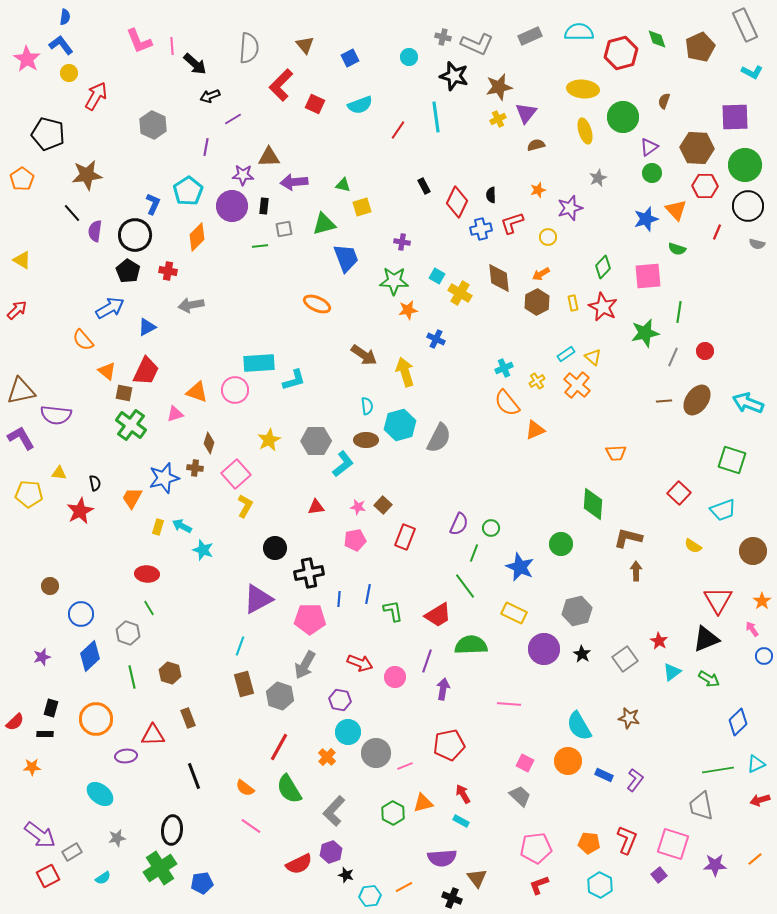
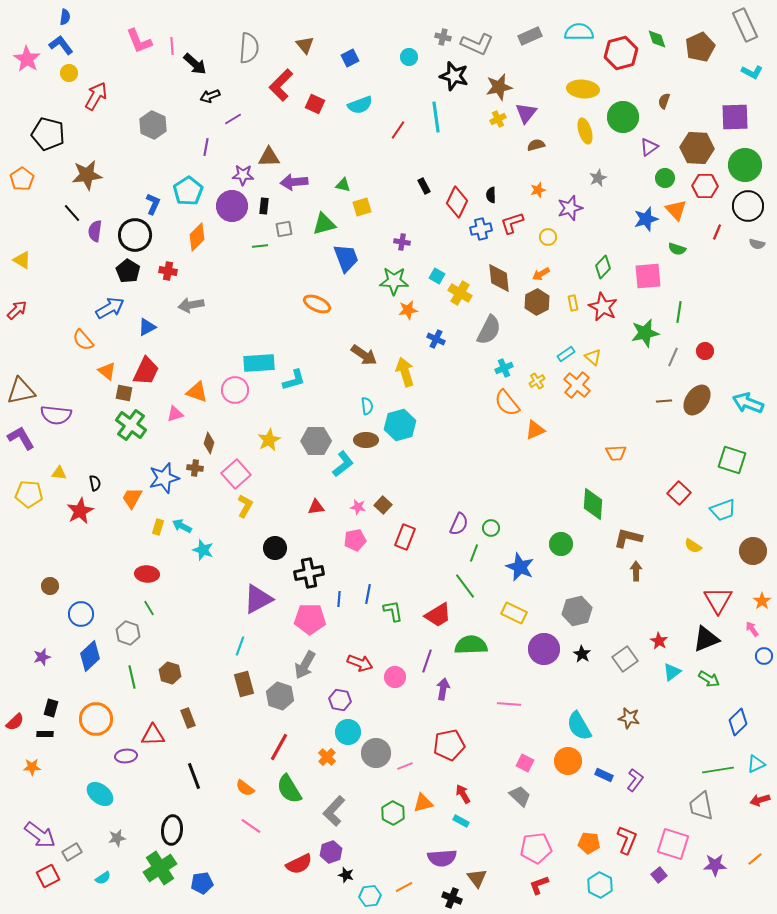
green circle at (652, 173): moved 13 px right, 5 px down
gray semicircle at (439, 438): moved 50 px right, 108 px up
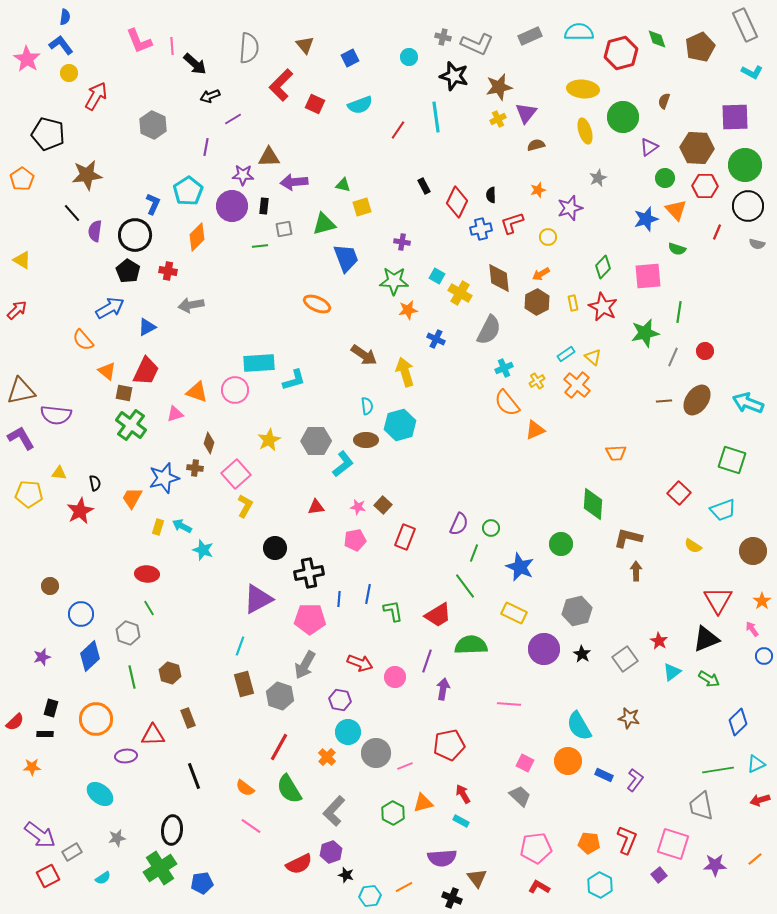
red L-shape at (539, 885): moved 2 px down; rotated 50 degrees clockwise
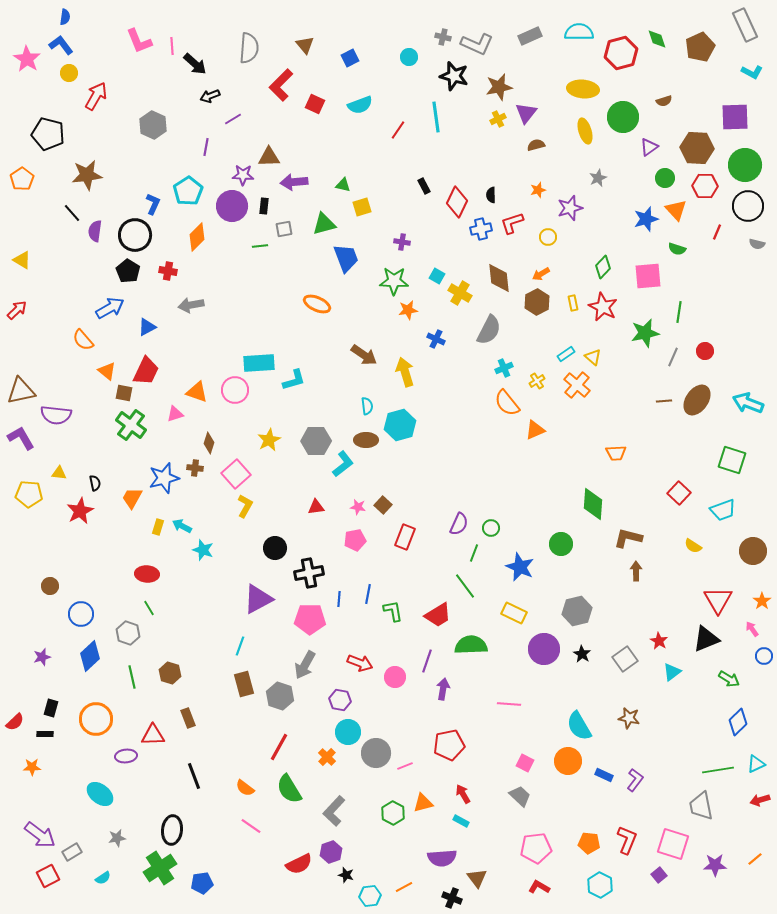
brown semicircle at (664, 101): rotated 126 degrees counterclockwise
green arrow at (709, 679): moved 20 px right
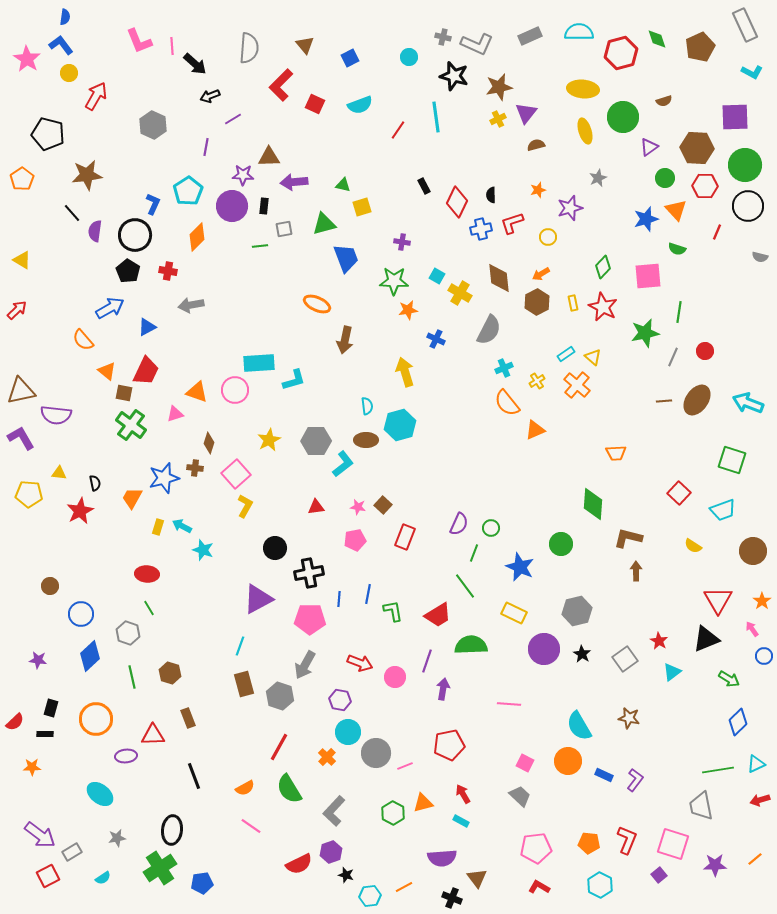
gray semicircle at (757, 244): moved 3 px right, 13 px down
brown arrow at (364, 355): moved 19 px left, 15 px up; rotated 68 degrees clockwise
purple star at (42, 657): moved 4 px left, 3 px down; rotated 24 degrees clockwise
orange semicircle at (245, 788): rotated 66 degrees counterclockwise
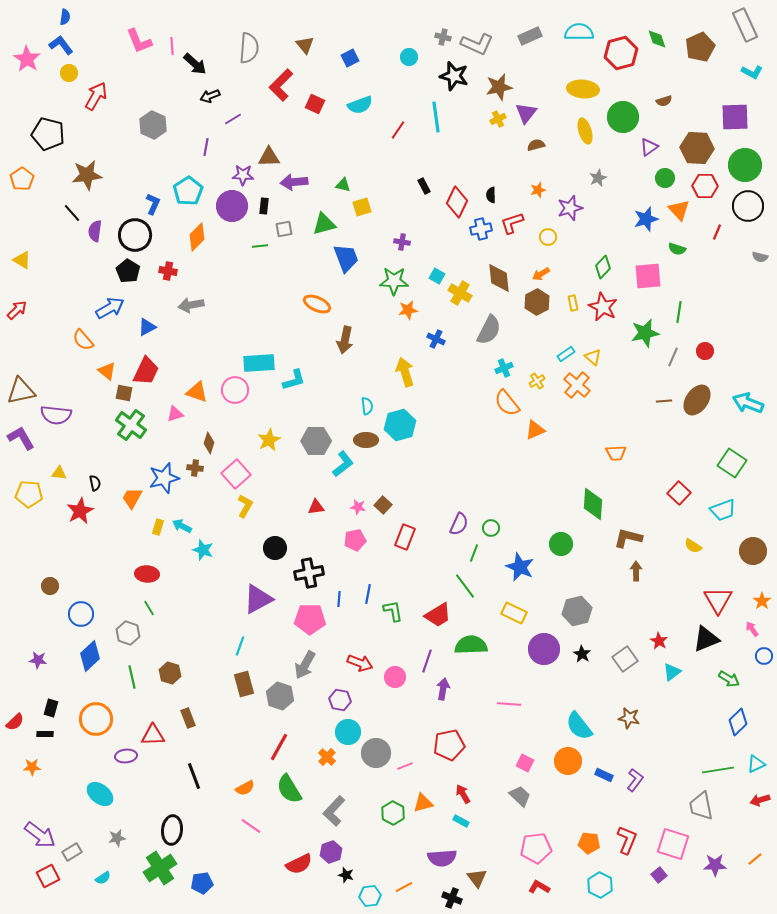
orange triangle at (676, 210): moved 3 px right
green square at (732, 460): moved 3 px down; rotated 16 degrees clockwise
cyan semicircle at (579, 726): rotated 8 degrees counterclockwise
